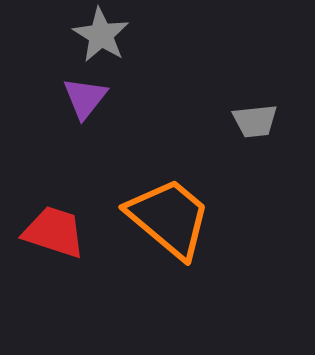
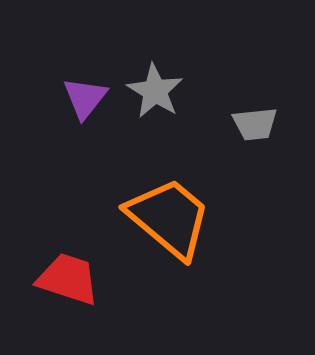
gray star: moved 54 px right, 56 px down
gray trapezoid: moved 3 px down
red trapezoid: moved 14 px right, 47 px down
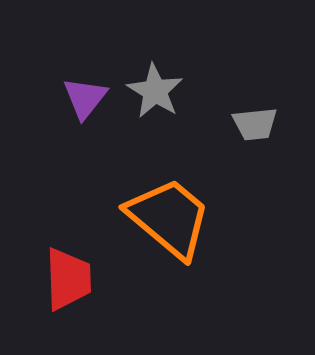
red trapezoid: rotated 70 degrees clockwise
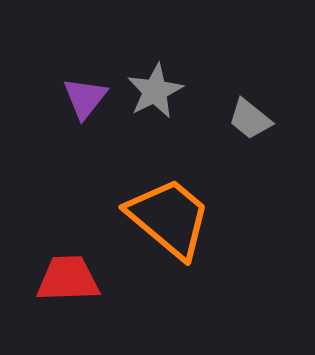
gray star: rotated 14 degrees clockwise
gray trapezoid: moved 5 px left, 5 px up; rotated 45 degrees clockwise
red trapezoid: rotated 90 degrees counterclockwise
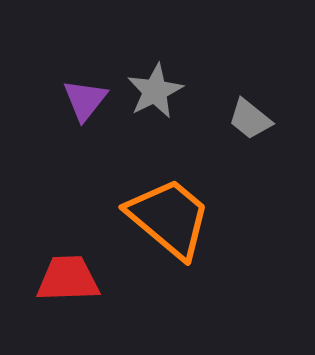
purple triangle: moved 2 px down
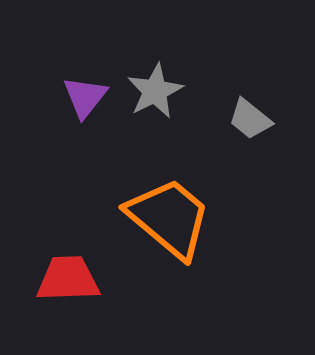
purple triangle: moved 3 px up
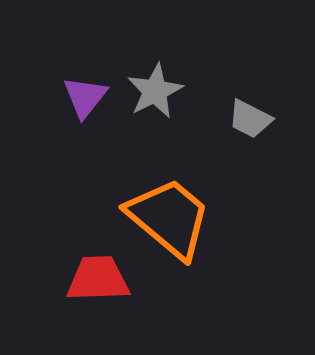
gray trapezoid: rotated 12 degrees counterclockwise
red trapezoid: moved 30 px right
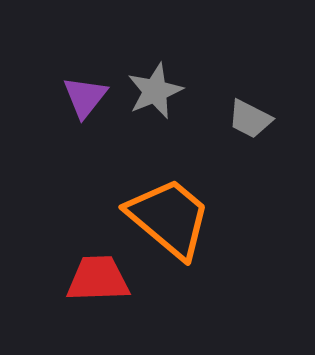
gray star: rotated 4 degrees clockwise
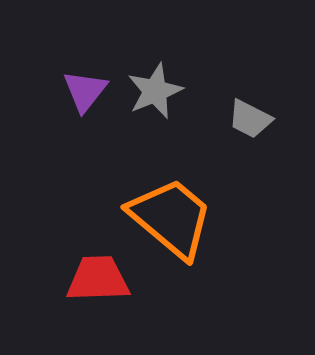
purple triangle: moved 6 px up
orange trapezoid: moved 2 px right
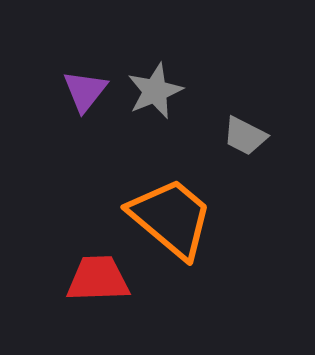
gray trapezoid: moved 5 px left, 17 px down
